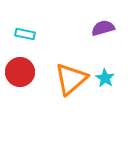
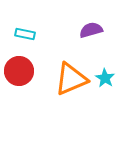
purple semicircle: moved 12 px left, 2 px down
red circle: moved 1 px left, 1 px up
orange triangle: rotated 18 degrees clockwise
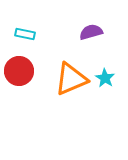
purple semicircle: moved 2 px down
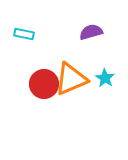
cyan rectangle: moved 1 px left
red circle: moved 25 px right, 13 px down
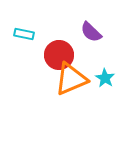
purple semicircle: rotated 120 degrees counterclockwise
red circle: moved 15 px right, 29 px up
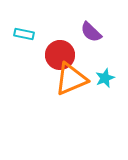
red circle: moved 1 px right
cyan star: rotated 18 degrees clockwise
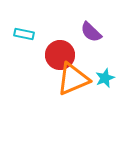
orange triangle: moved 2 px right
